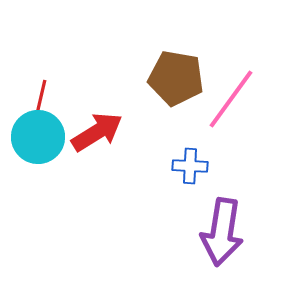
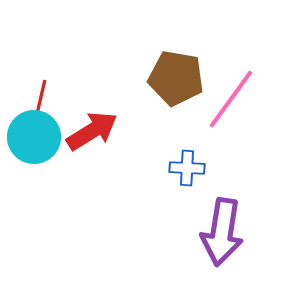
red arrow: moved 5 px left, 1 px up
cyan circle: moved 4 px left
blue cross: moved 3 px left, 2 px down
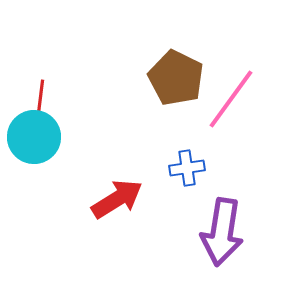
brown pentagon: rotated 16 degrees clockwise
red line: rotated 6 degrees counterclockwise
red arrow: moved 25 px right, 68 px down
blue cross: rotated 12 degrees counterclockwise
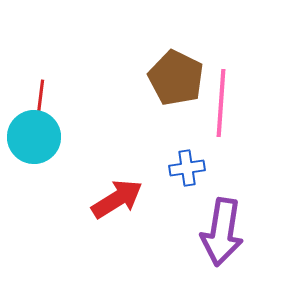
pink line: moved 10 px left, 4 px down; rotated 32 degrees counterclockwise
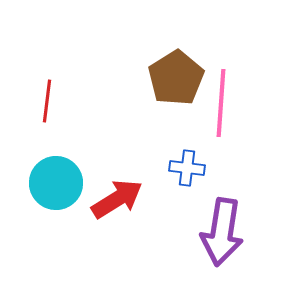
brown pentagon: rotated 14 degrees clockwise
red line: moved 7 px right
cyan circle: moved 22 px right, 46 px down
blue cross: rotated 16 degrees clockwise
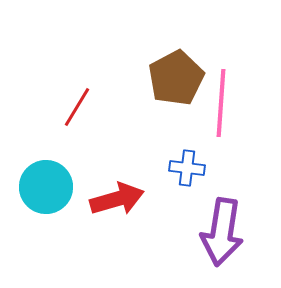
brown pentagon: rotated 4 degrees clockwise
red line: moved 30 px right, 6 px down; rotated 24 degrees clockwise
cyan circle: moved 10 px left, 4 px down
red arrow: rotated 16 degrees clockwise
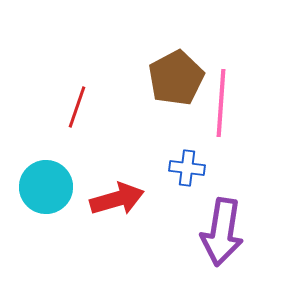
red line: rotated 12 degrees counterclockwise
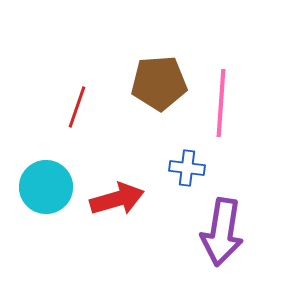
brown pentagon: moved 17 px left, 5 px down; rotated 24 degrees clockwise
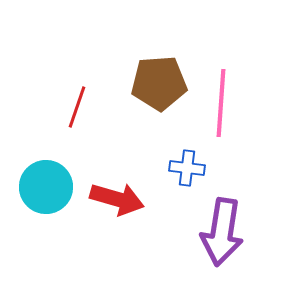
red arrow: rotated 32 degrees clockwise
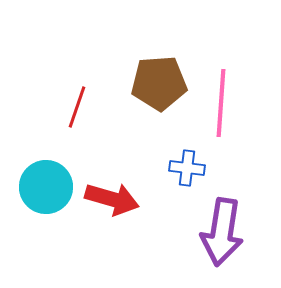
red arrow: moved 5 px left
